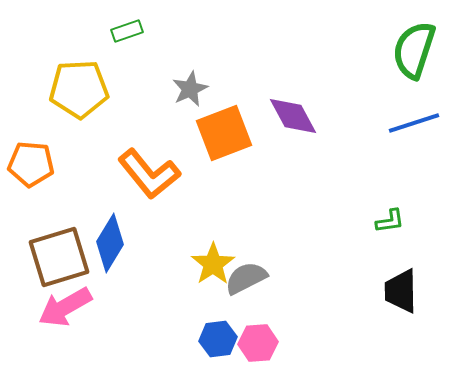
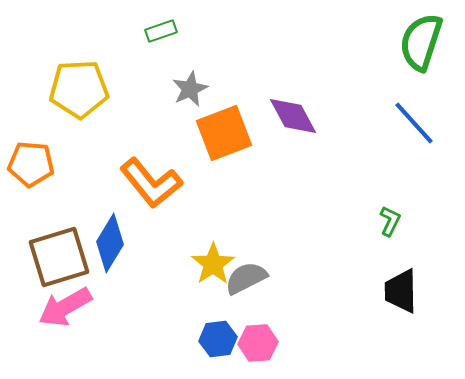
green rectangle: moved 34 px right
green semicircle: moved 7 px right, 8 px up
blue line: rotated 66 degrees clockwise
orange L-shape: moved 2 px right, 9 px down
green L-shape: rotated 56 degrees counterclockwise
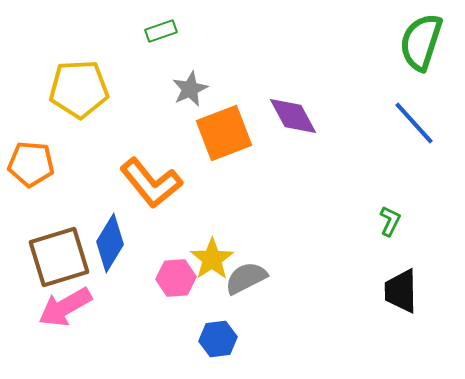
yellow star: moved 1 px left, 5 px up
pink hexagon: moved 82 px left, 65 px up
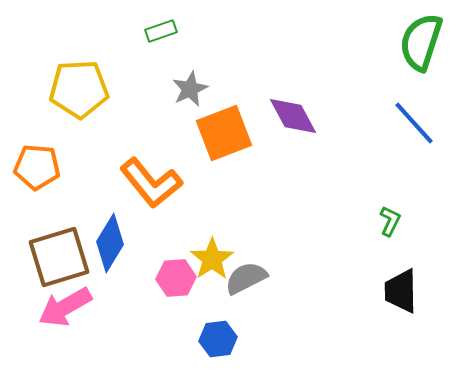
orange pentagon: moved 6 px right, 3 px down
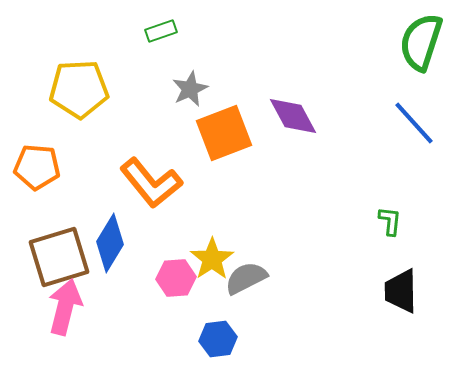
green L-shape: rotated 20 degrees counterclockwise
pink arrow: rotated 134 degrees clockwise
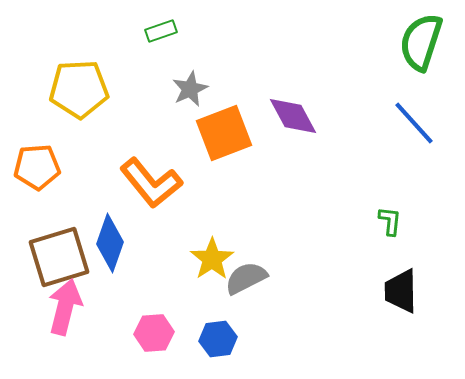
orange pentagon: rotated 9 degrees counterclockwise
blue diamond: rotated 12 degrees counterclockwise
pink hexagon: moved 22 px left, 55 px down
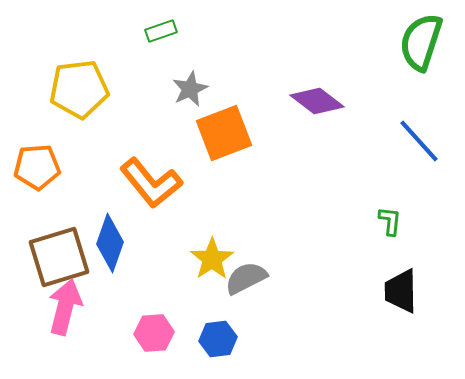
yellow pentagon: rotated 4 degrees counterclockwise
purple diamond: moved 24 px right, 15 px up; rotated 24 degrees counterclockwise
blue line: moved 5 px right, 18 px down
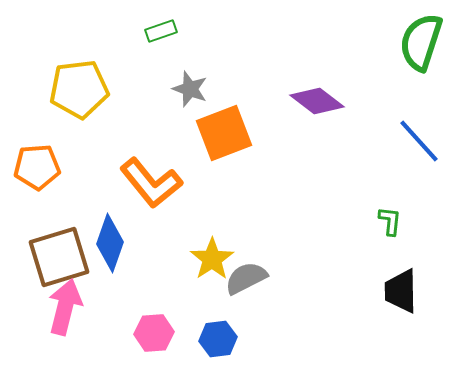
gray star: rotated 27 degrees counterclockwise
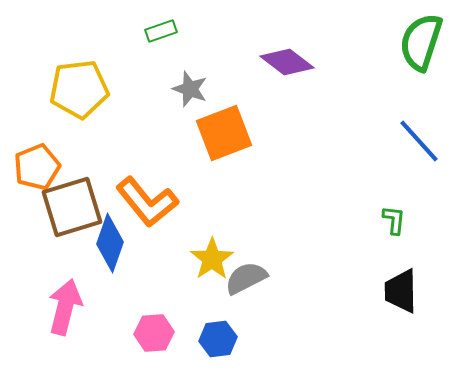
purple diamond: moved 30 px left, 39 px up
orange pentagon: rotated 18 degrees counterclockwise
orange L-shape: moved 4 px left, 19 px down
green L-shape: moved 4 px right, 1 px up
brown square: moved 13 px right, 50 px up
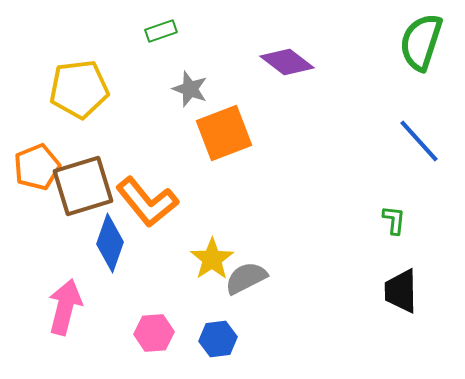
brown square: moved 11 px right, 21 px up
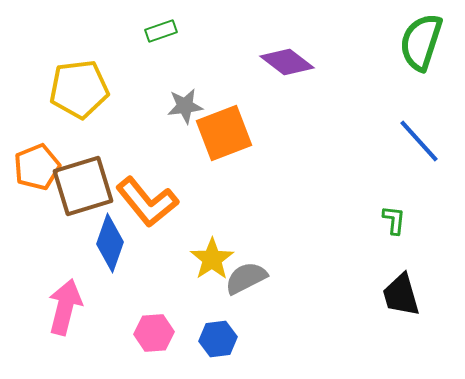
gray star: moved 5 px left, 17 px down; rotated 27 degrees counterclockwise
black trapezoid: moved 4 px down; rotated 15 degrees counterclockwise
